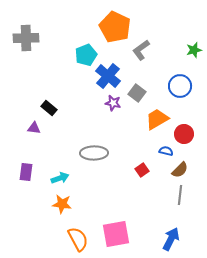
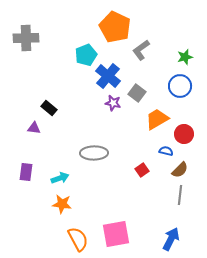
green star: moved 9 px left, 7 px down
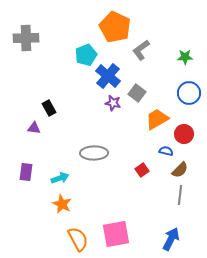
green star: rotated 14 degrees clockwise
blue circle: moved 9 px right, 7 px down
black rectangle: rotated 21 degrees clockwise
orange star: rotated 18 degrees clockwise
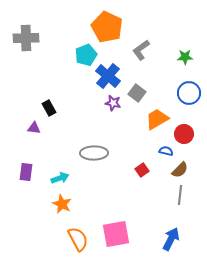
orange pentagon: moved 8 px left
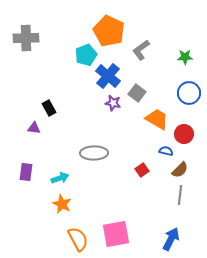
orange pentagon: moved 2 px right, 4 px down
orange trapezoid: rotated 60 degrees clockwise
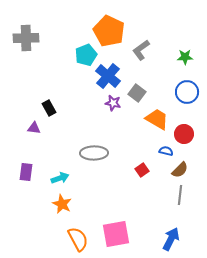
blue circle: moved 2 px left, 1 px up
